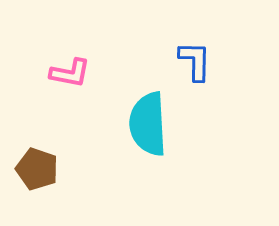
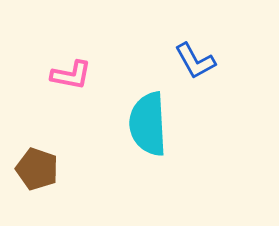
blue L-shape: rotated 150 degrees clockwise
pink L-shape: moved 1 px right, 2 px down
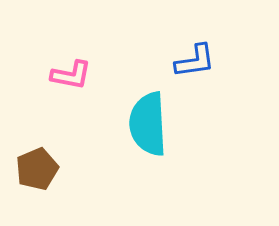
blue L-shape: rotated 69 degrees counterclockwise
brown pentagon: rotated 30 degrees clockwise
